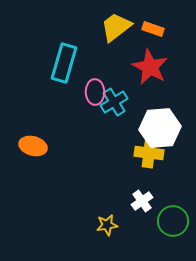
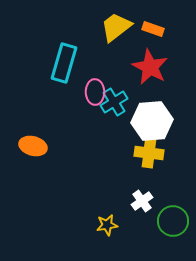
white hexagon: moved 8 px left, 7 px up
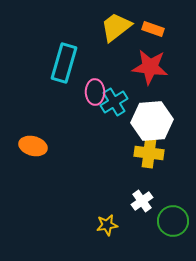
red star: rotated 21 degrees counterclockwise
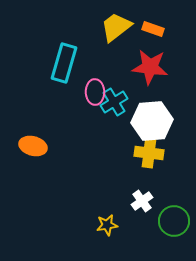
green circle: moved 1 px right
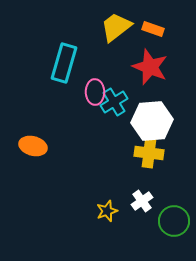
red star: rotated 15 degrees clockwise
yellow star: moved 14 px up; rotated 10 degrees counterclockwise
